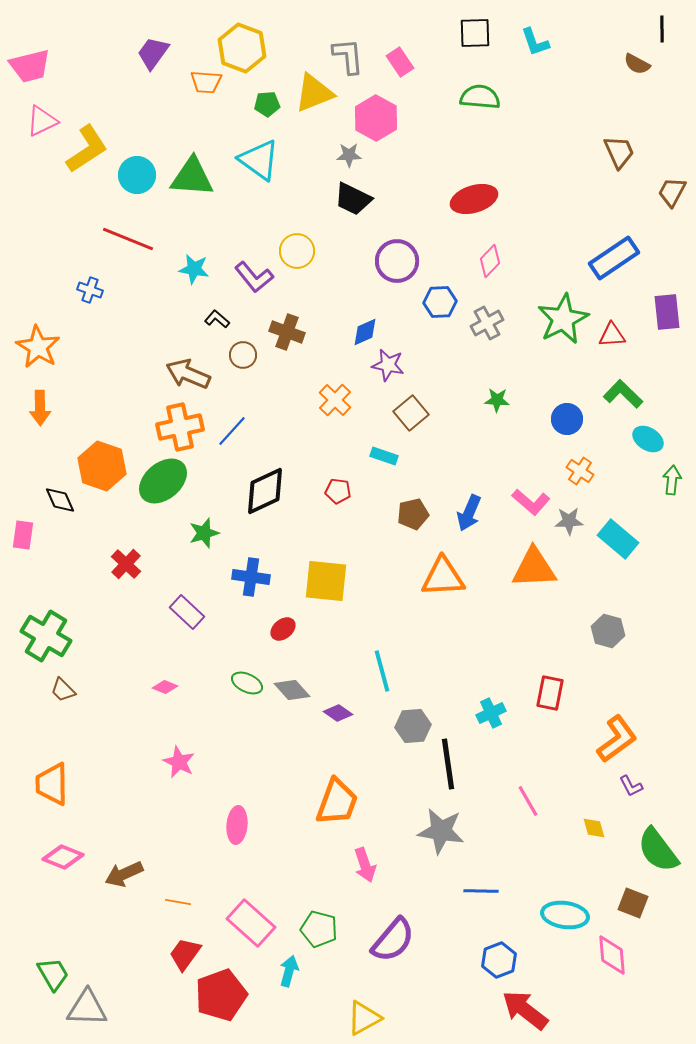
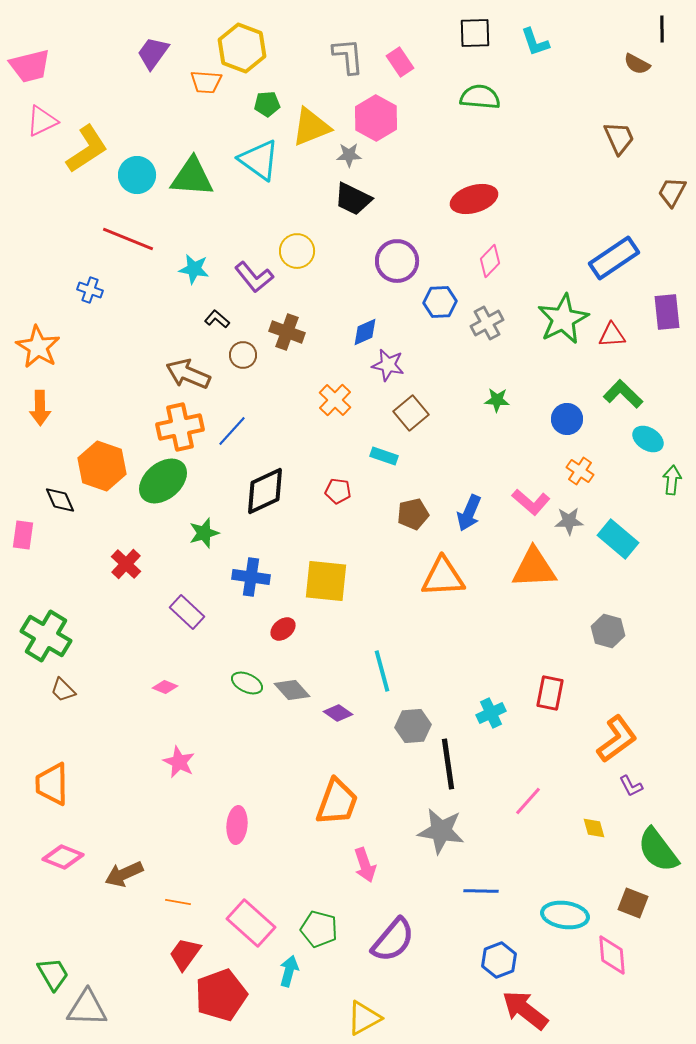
yellow triangle at (314, 93): moved 3 px left, 34 px down
brown trapezoid at (619, 152): moved 14 px up
pink line at (528, 801): rotated 72 degrees clockwise
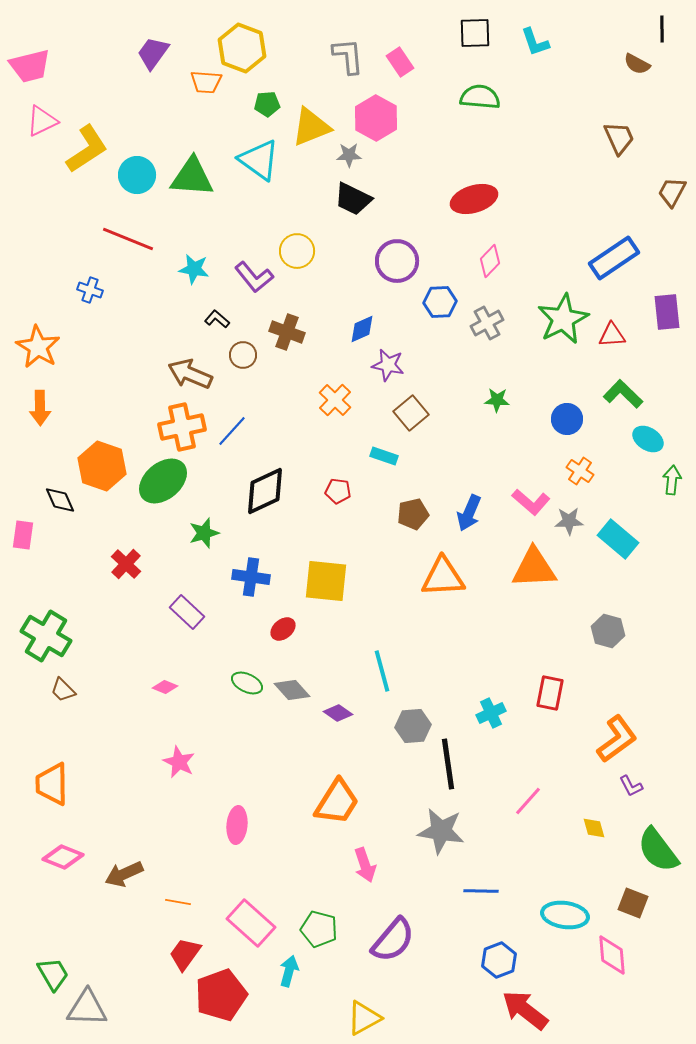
blue diamond at (365, 332): moved 3 px left, 3 px up
brown arrow at (188, 374): moved 2 px right
orange cross at (180, 427): moved 2 px right
orange trapezoid at (337, 802): rotated 12 degrees clockwise
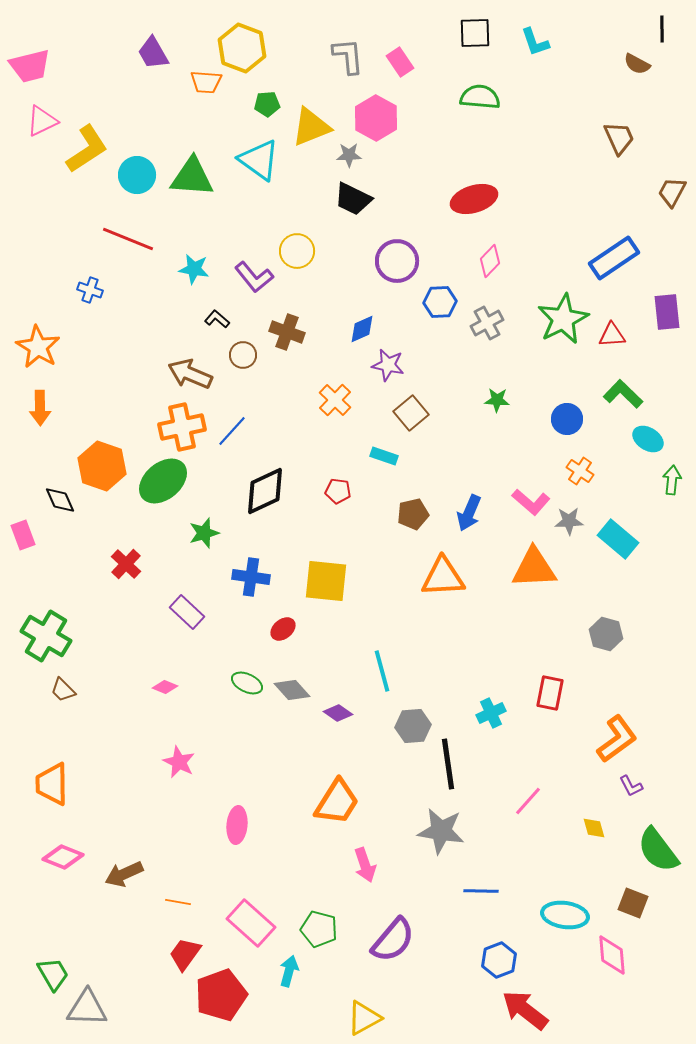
purple trapezoid at (153, 53): rotated 66 degrees counterclockwise
pink rectangle at (23, 535): rotated 28 degrees counterclockwise
gray hexagon at (608, 631): moved 2 px left, 3 px down
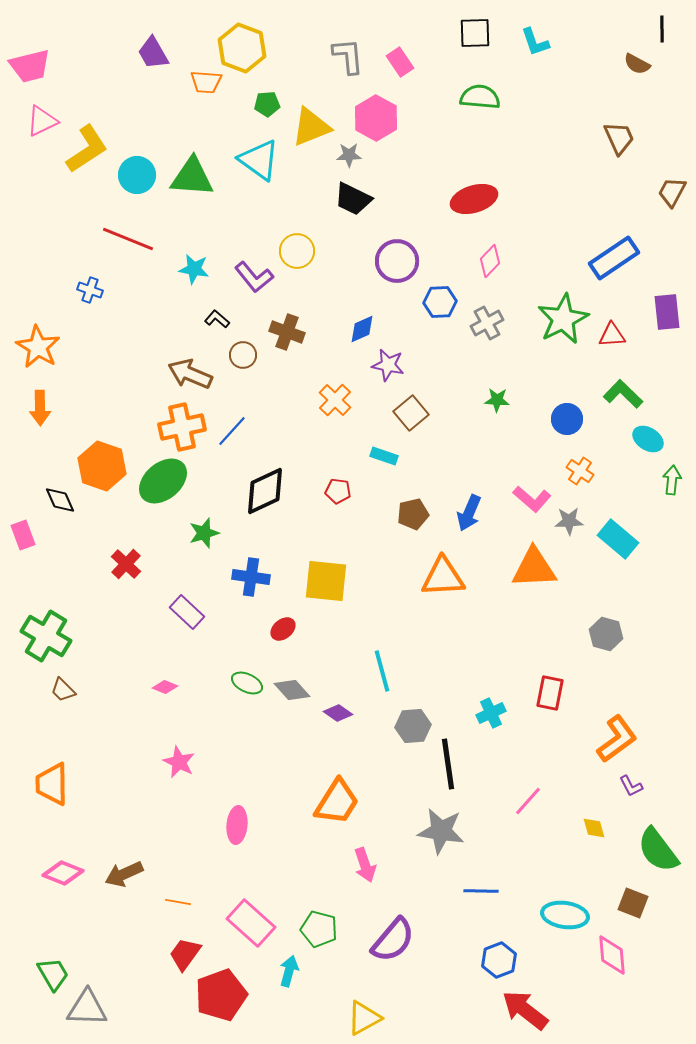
pink L-shape at (531, 502): moved 1 px right, 3 px up
pink diamond at (63, 857): moved 16 px down
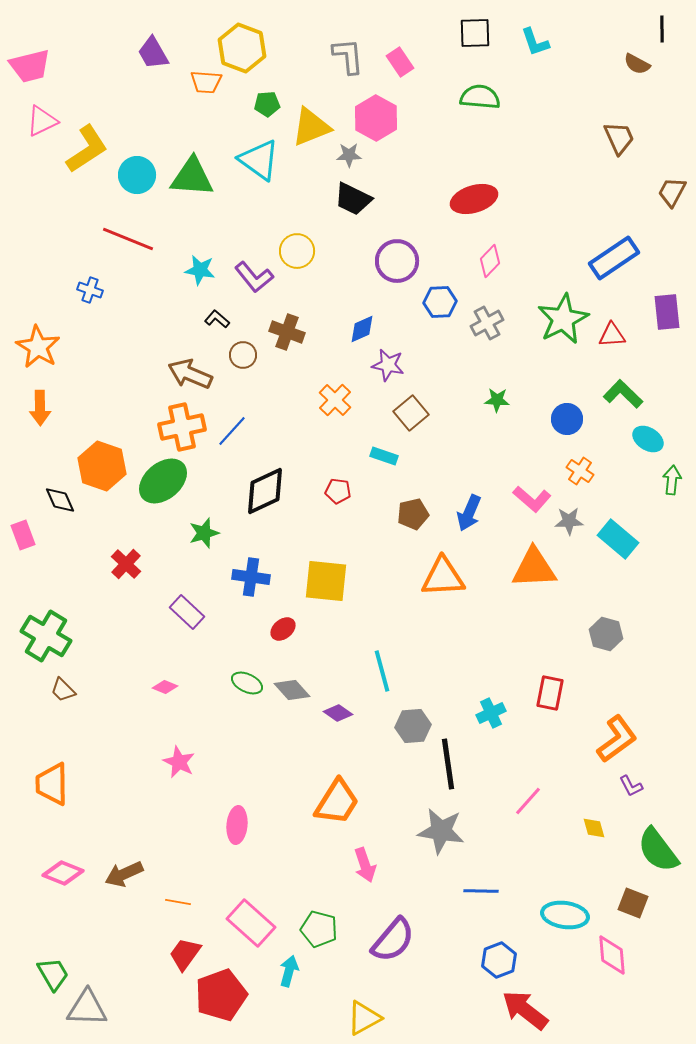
cyan star at (194, 269): moved 6 px right, 1 px down
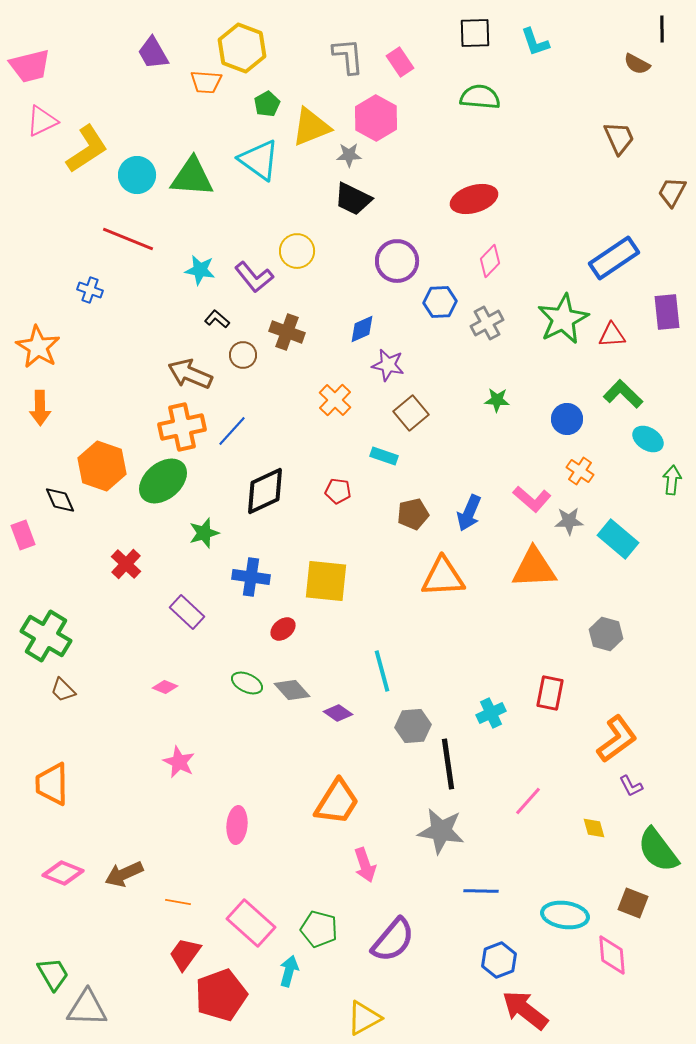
green pentagon at (267, 104): rotated 25 degrees counterclockwise
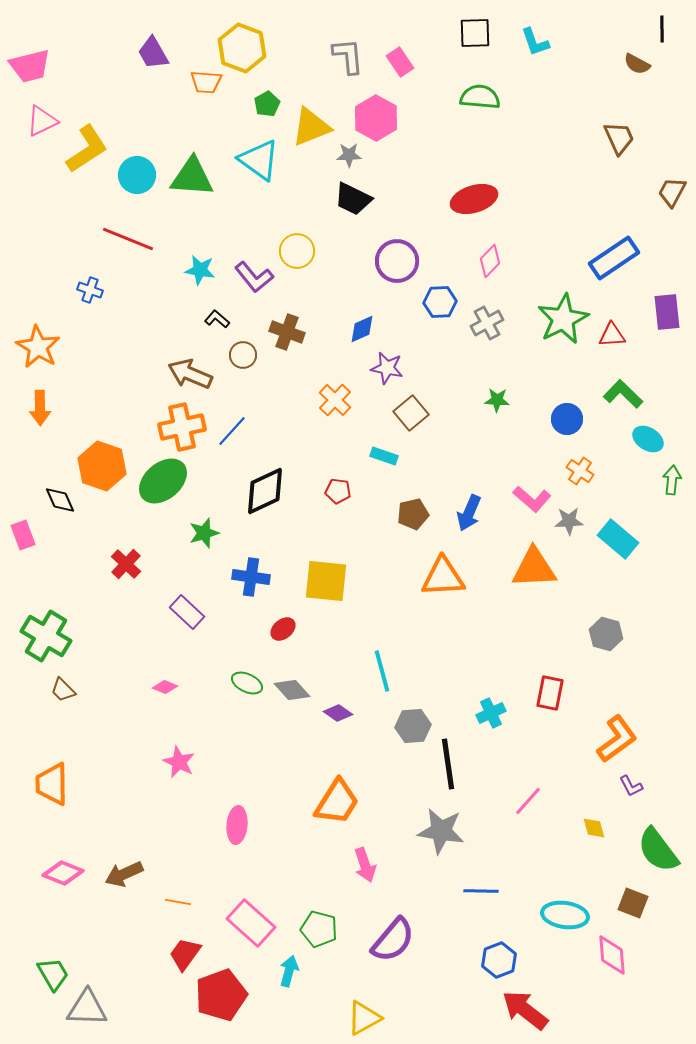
purple star at (388, 365): moved 1 px left, 3 px down
